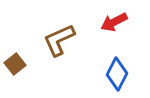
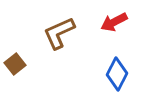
brown L-shape: moved 7 px up
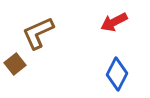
brown L-shape: moved 21 px left
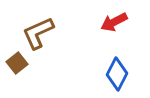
brown square: moved 2 px right, 1 px up
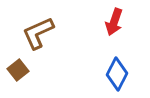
red arrow: rotated 44 degrees counterclockwise
brown square: moved 1 px right, 7 px down
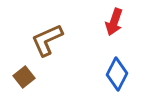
brown L-shape: moved 9 px right, 7 px down
brown square: moved 6 px right, 7 px down
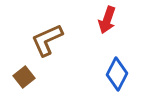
red arrow: moved 7 px left, 2 px up
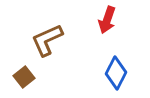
blue diamond: moved 1 px left, 1 px up
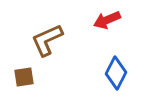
red arrow: rotated 48 degrees clockwise
brown square: rotated 30 degrees clockwise
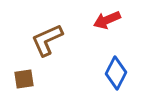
brown square: moved 2 px down
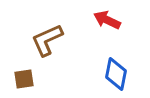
red arrow: rotated 48 degrees clockwise
blue diamond: moved 1 px down; rotated 16 degrees counterclockwise
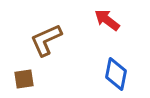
red arrow: rotated 12 degrees clockwise
brown L-shape: moved 1 px left
